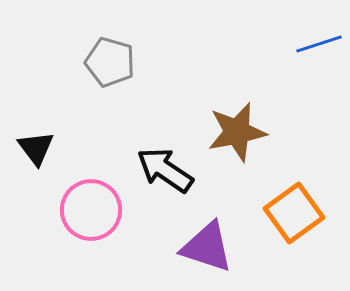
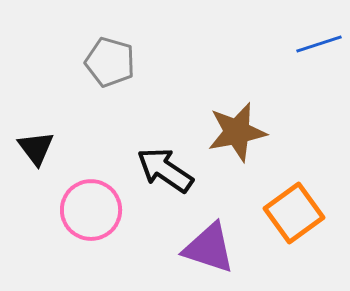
purple triangle: moved 2 px right, 1 px down
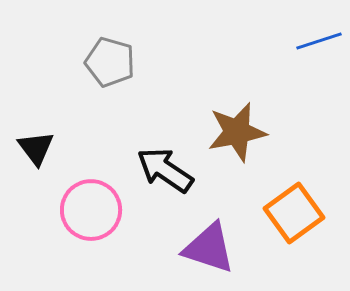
blue line: moved 3 px up
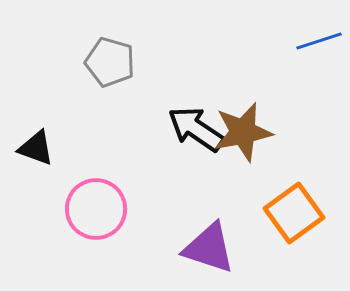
brown star: moved 6 px right
black triangle: rotated 33 degrees counterclockwise
black arrow: moved 31 px right, 41 px up
pink circle: moved 5 px right, 1 px up
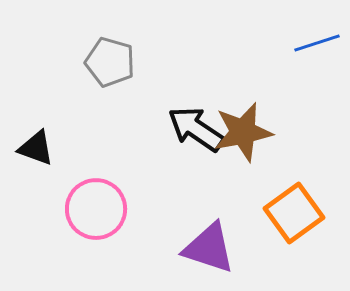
blue line: moved 2 px left, 2 px down
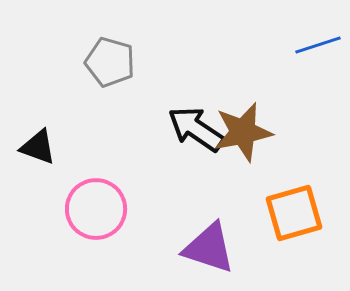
blue line: moved 1 px right, 2 px down
black triangle: moved 2 px right, 1 px up
orange square: rotated 20 degrees clockwise
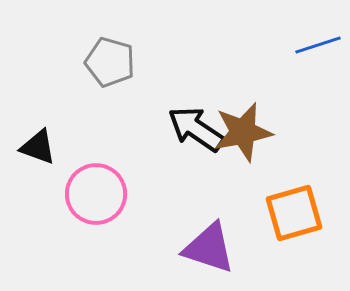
pink circle: moved 15 px up
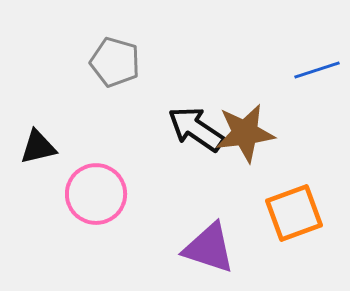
blue line: moved 1 px left, 25 px down
gray pentagon: moved 5 px right
brown star: moved 2 px right, 1 px down; rotated 4 degrees clockwise
black triangle: rotated 33 degrees counterclockwise
orange square: rotated 4 degrees counterclockwise
